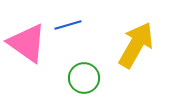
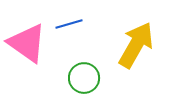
blue line: moved 1 px right, 1 px up
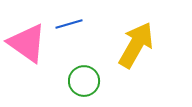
green circle: moved 3 px down
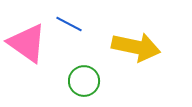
blue line: rotated 44 degrees clockwise
yellow arrow: moved 2 px down; rotated 72 degrees clockwise
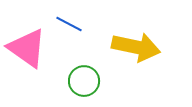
pink triangle: moved 5 px down
